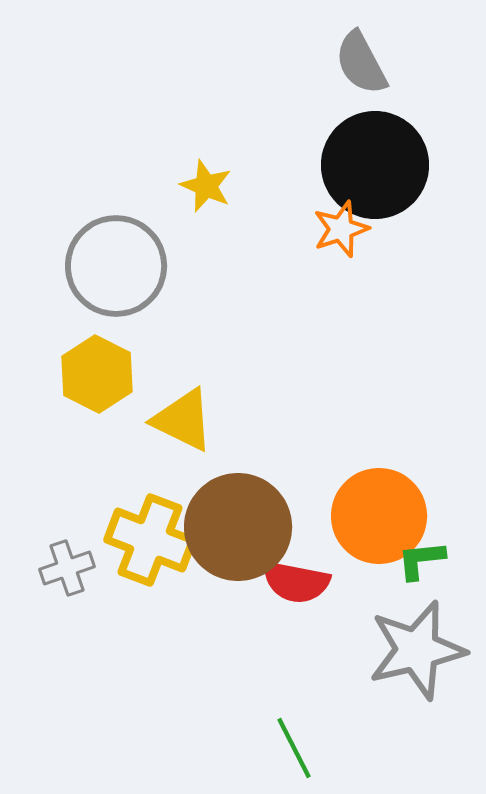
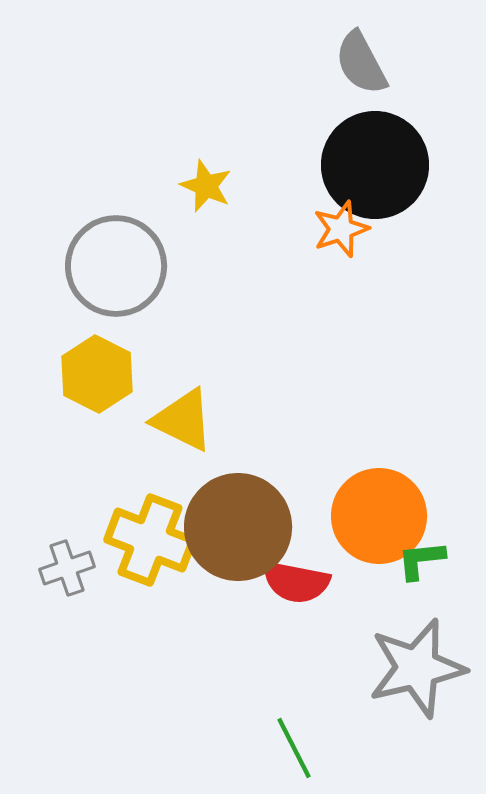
gray star: moved 18 px down
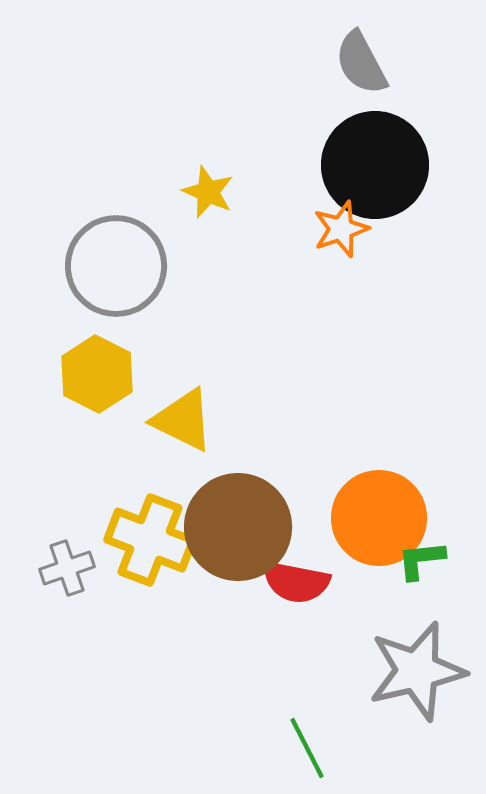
yellow star: moved 2 px right, 6 px down
orange circle: moved 2 px down
gray star: moved 3 px down
green line: moved 13 px right
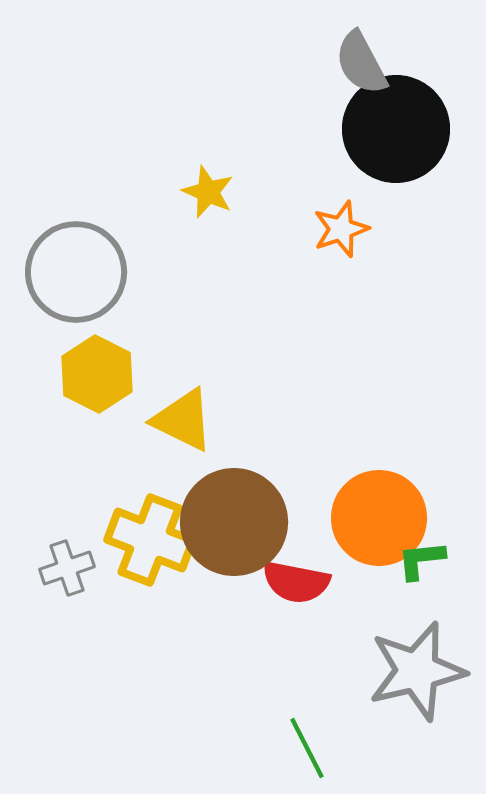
black circle: moved 21 px right, 36 px up
gray circle: moved 40 px left, 6 px down
brown circle: moved 4 px left, 5 px up
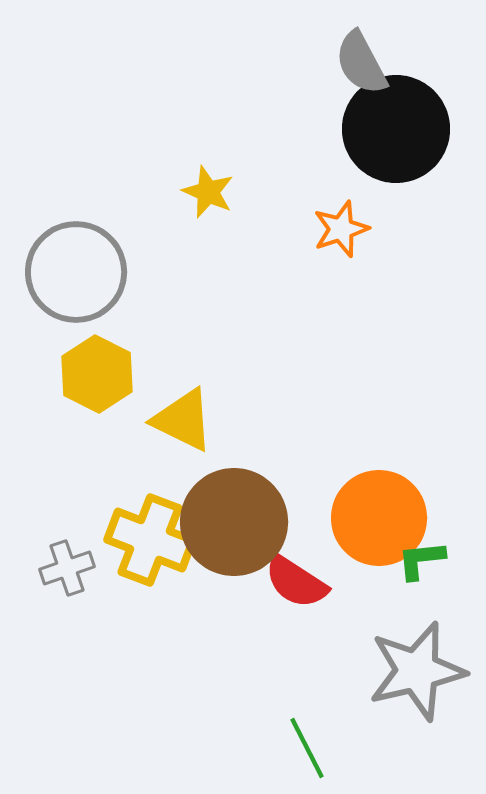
red semicircle: rotated 22 degrees clockwise
